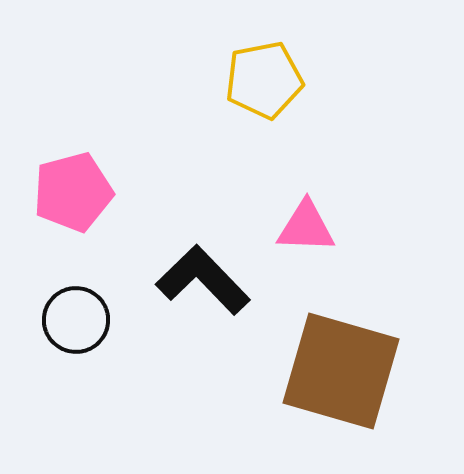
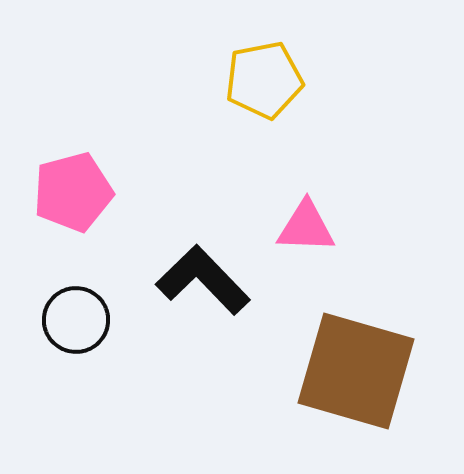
brown square: moved 15 px right
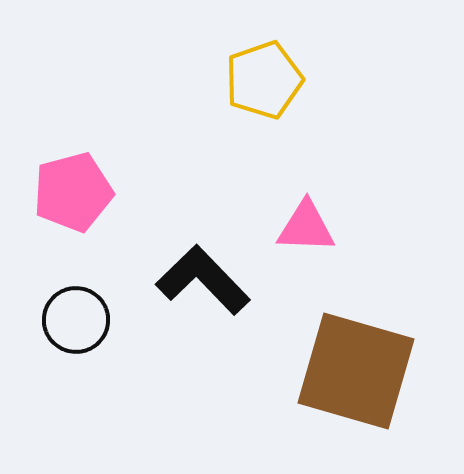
yellow pentagon: rotated 8 degrees counterclockwise
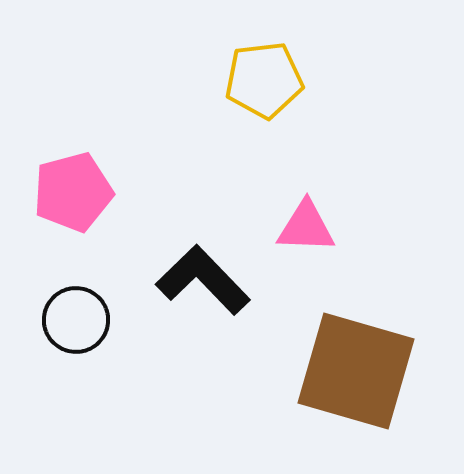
yellow pentagon: rotated 12 degrees clockwise
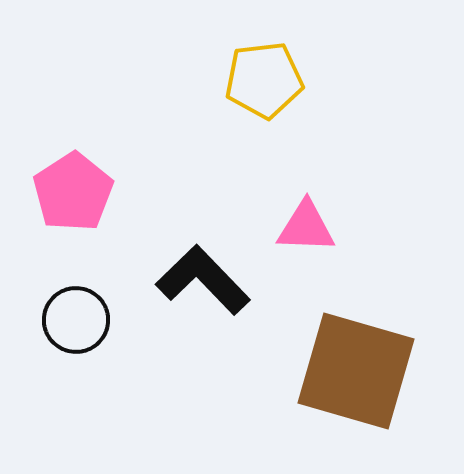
pink pentagon: rotated 18 degrees counterclockwise
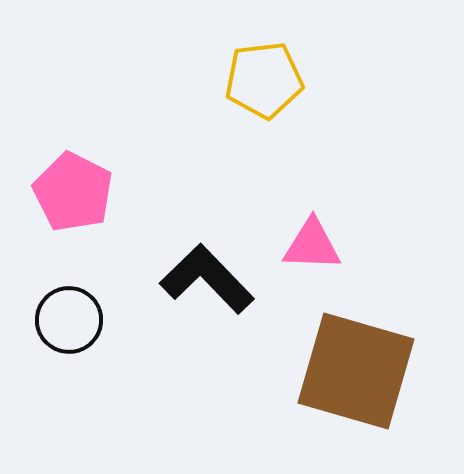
pink pentagon: rotated 12 degrees counterclockwise
pink triangle: moved 6 px right, 18 px down
black L-shape: moved 4 px right, 1 px up
black circle: moved 7 px left
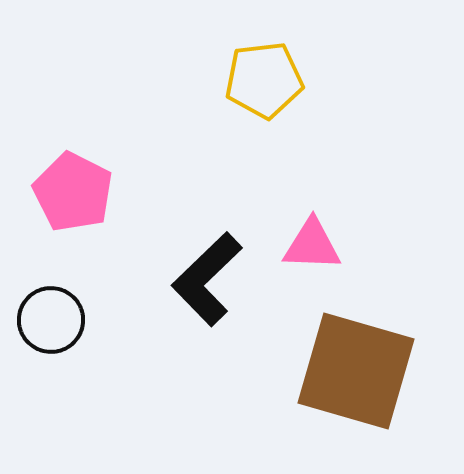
black L-shape: rotated 90 degrees counterclockwise
black circle: moved 18 px left
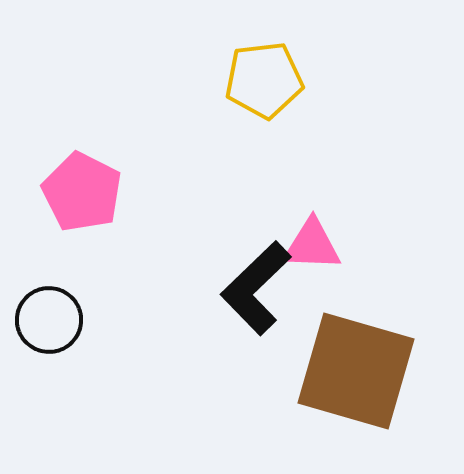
pink pentagon: moved 9 px right
black L-shape: moved 49 px right, 9 px down
black circle: moved 2 px left
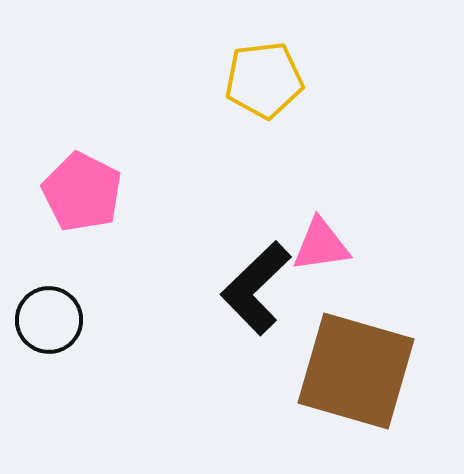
pink triangle: moved 9 px right; rotated 10 degrees counterclockwise
